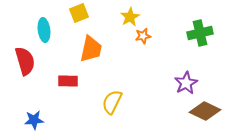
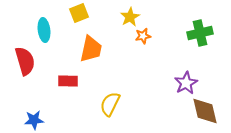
yellow semicircle: moved 2 px left, 2 px down
brown diamond: rotated 52 degrees clockwise
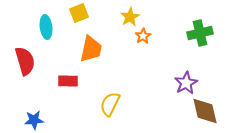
cyan ellipse: moved 2 px right, 3 px up
orange star: rotated 21 degrees counterclockwise
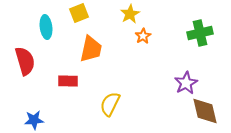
yellow star: moved 3 px up
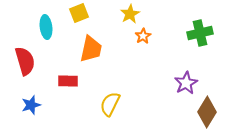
brown diamond: moved 2 px right, 1 px down; rotated 44 degrees clockwise
blue star: moved 3 px left, 15 px up; rotated 12 degrees counterclockwise
